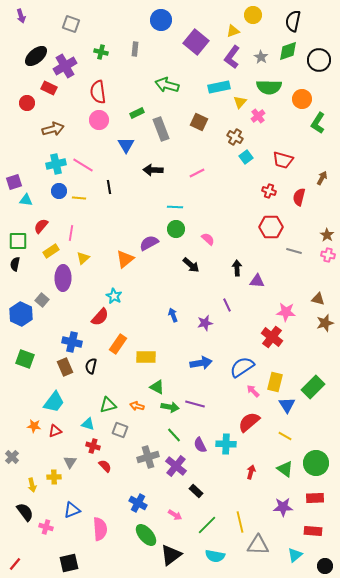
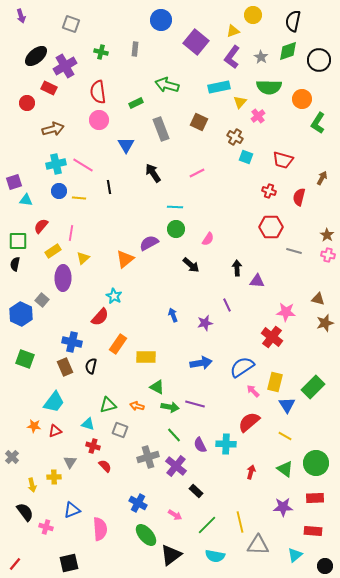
green rectangle at (137, 113): moved 1 px left, 10 px up
cyan square at (246, 157): rotated 32 degrees counterclockwise
black arrow at (153, 170): moved 3 px down; rotated 54 degrees clockwise
pink semicircle at (208, 239): rotated 80 degrees clockwise
yellow rectangle at (51, 251): moved 2 px right
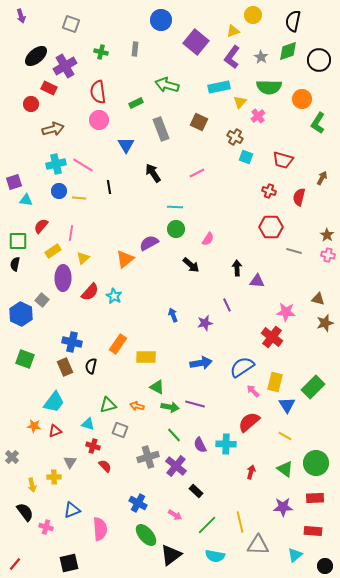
red circle at (27, 103): moved 4 px right, 1 px down
red semicircle at (100, 317): moved 10 px left, 25 px up
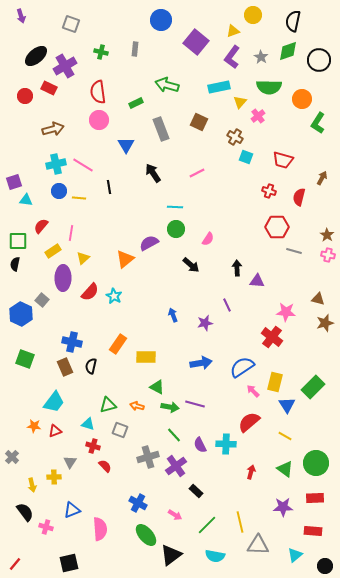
red circle at (31, 104): moved 6 px left, 8 px up
red hexagon at (271, 227): moved 6 px right
purple cross at (176, 466): rotated 15 degrees clockwise
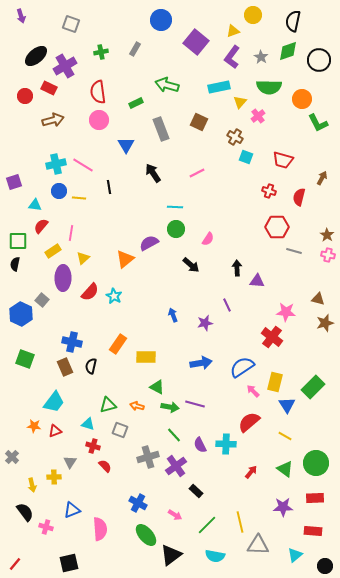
gray rectangle at (135, 49): rotated 24 degrees clockwise
green cross at (101, 52): rotated 24 degrees counterclockwise
green L-shape at (318, 123): rotated 60 degrees counterclockwise
brown arrow at (53, 129): moved 9 px up
cyan triangle at (26, 200): moved 9 px right, 5 px down
red arrow at (251, 472): rotated 24 degrees clockwise
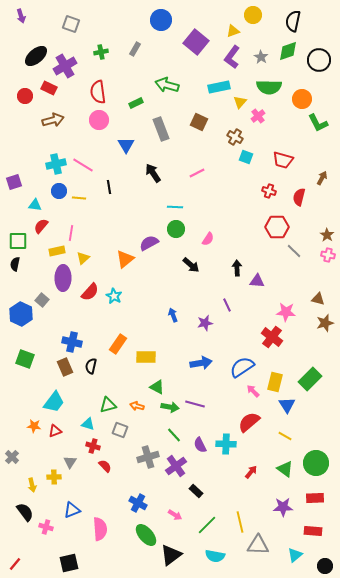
yellow rectangle at (53, 251): moved 4 px right; rotated 21 degrees clockwise
gray line at (294, 251): rotated 28 degrees clockwise
green rectangle at (313, 387): moved 3 px left, 8 px up
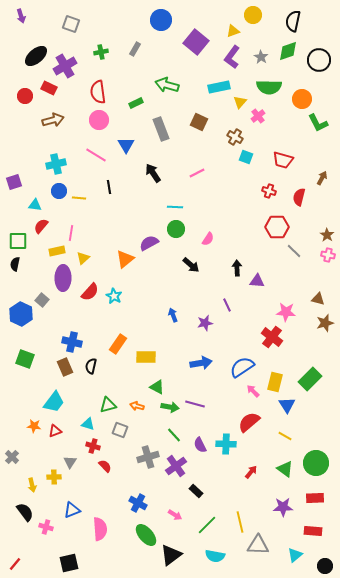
pink line at (83, 165): moved 13 px right, 10 px up
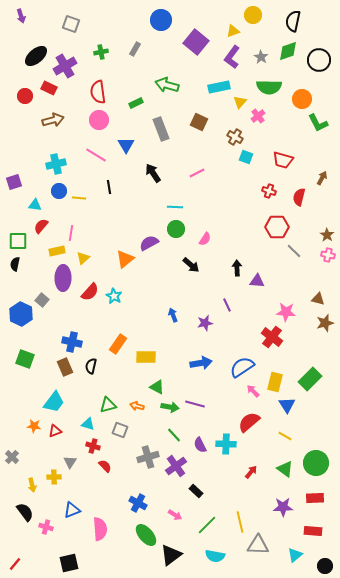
pink semicircle at (208, 239): moved 3 px left
